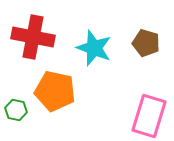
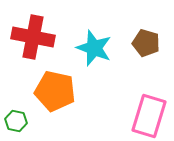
green hexagon: moved 11 px down
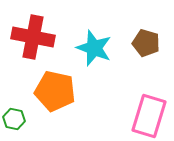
green hexagon: moved 2 px left, 2 px up
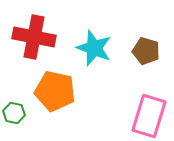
red cross: moved 1 px right
brown pentagon: moved 8 px down
green hexagon: moved 6 px up
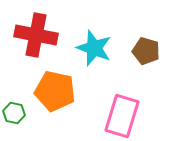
red cross: moved 2 px right, 2 px up
pink rectangle: moved 27 px left
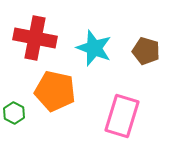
red cross: moved 1 px left, 3 px down
green hexagon: rotated 15 degrees clockwise
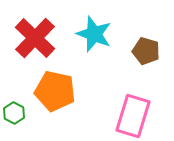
red cross: rotated 33 degrees clockwise
cyan star: moved 14 px up
pink rectangle: moved 11 px right
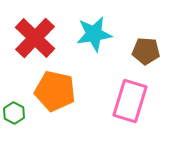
cyan star: rotated 30 degrees counterclockwise
brown pentagon: rotated 12 degrees counterclockwise
pink rectangle: moved 3 px left, 15 px up
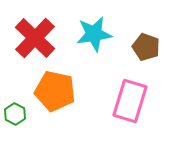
brown pentagon: moved 4 px up; rotated 16 degrees clockwise
green hexagon: moved 1 px right, 1 px down
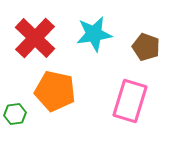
green hexagon: rotated 25 degrees clockwise
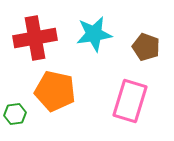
red cross: rotated 36 degrees clockwise
